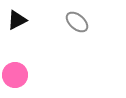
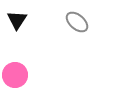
black triangle: rotated 30 degrees counterclockwise
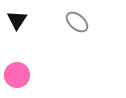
pink circle: moved 2 px right
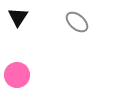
black triangle: moved 1 px right, 3 px up
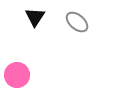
black triangle: moved 17 px right
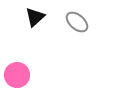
black triangle: rotated 15 degrees clockwise
